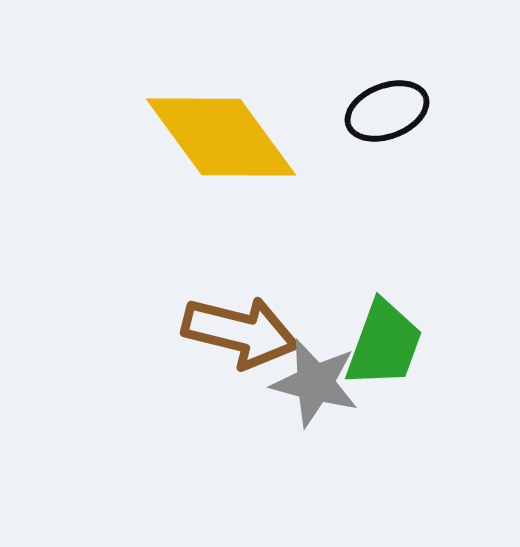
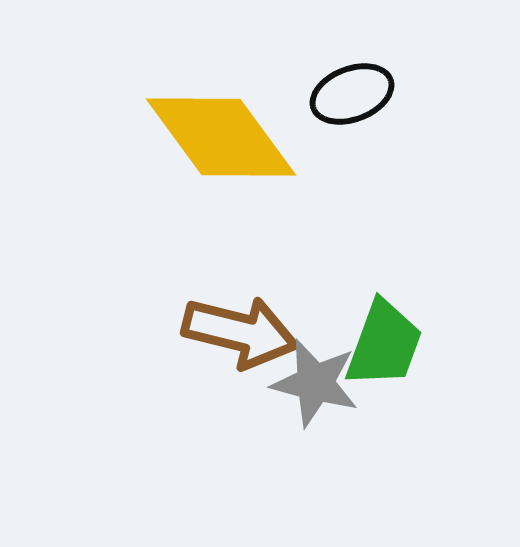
black ellipse: moved 35 px left, 17 px up
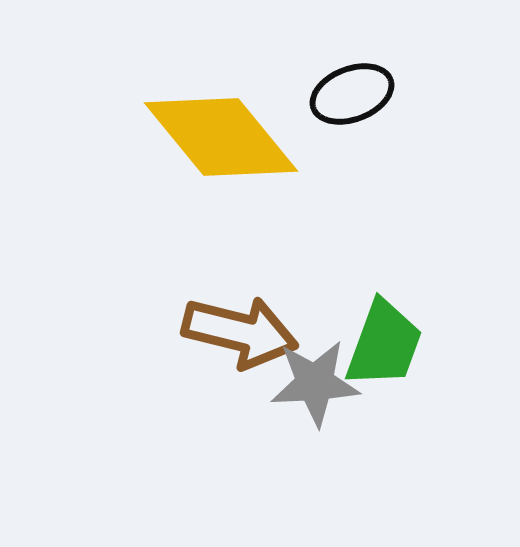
yellow diamond: rotated 3 degrees counterclockwise
gray star: rotated 18 degrees counterclockwise
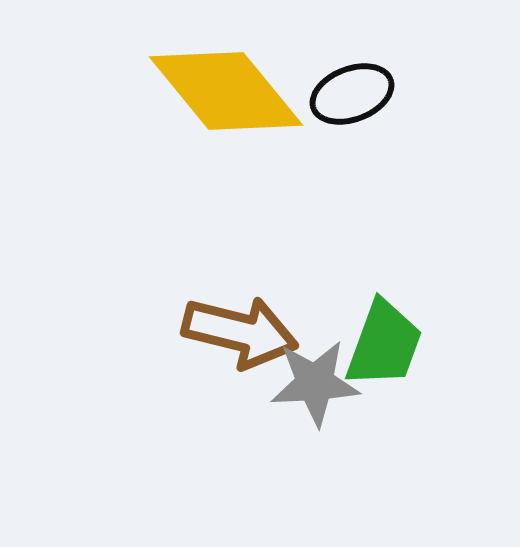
yellow diamond: moved 5 px right, 46 px up
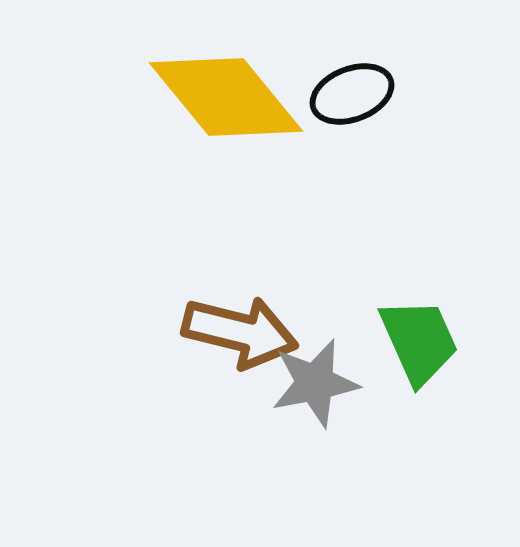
yellow diamond: moved 6 px down
green trapezoid: moved 35 px right, 3 px up; rotated 44 degrees counterclockwise
gray star: rotated 8 degrees counterclockwise
